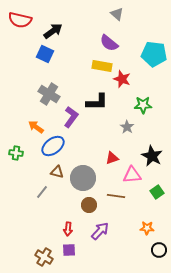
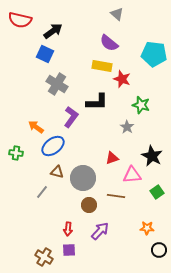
gray cross: moved 8 px right, 10 px up
green star: moved 2 px left; rotated 18 degrees clockwise
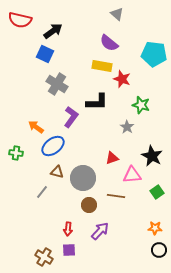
orange star: moved 8 px right
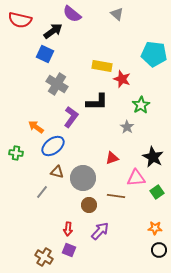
purple semicircle: moved 37 px left, 29 px up
green star: rotated 24 degrees clockwise
black star: moved 1 px right, 1 px down
pink triangle: moved 4 px right, 3 px down
purple square: rotated 24 degrees clockwise
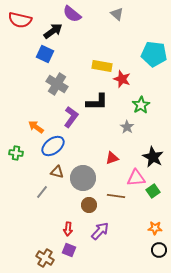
green square: moved 4 px left, 1 px up
brown cross: moved 1 px right, 1 px down
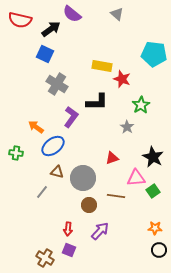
black arrow: moved 2 px left, 2 px up
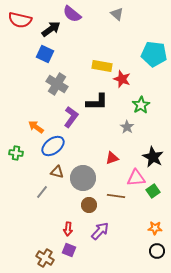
black circle: moved 2 px left, 1 px down
